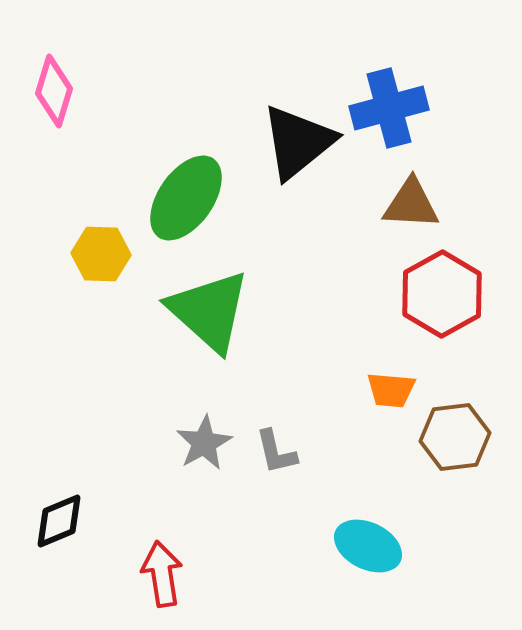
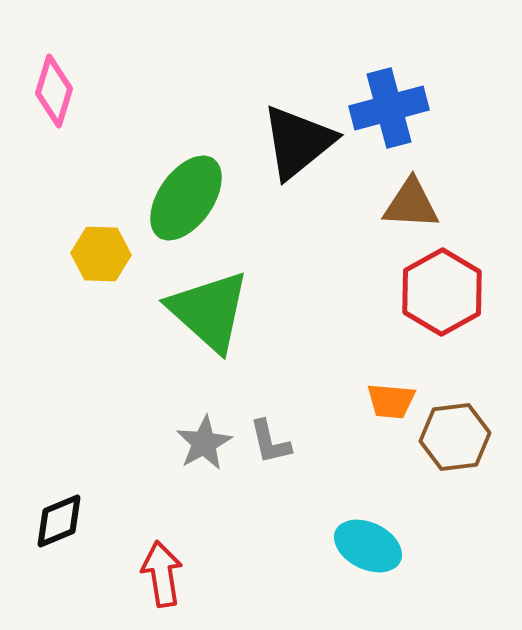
red hexagon: moved 2 px up
orange trapezoid: moved 11 px down
gray L-shape: moved 6 px left, 10 px up
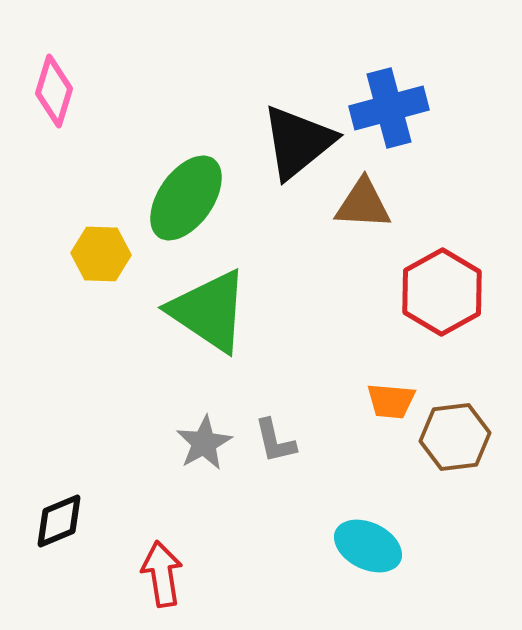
brown triangle: moved 48 px left
green triangle: rotated 8 degrees counterclockwise
gray L-shape: moved 5 px right, 1 px up
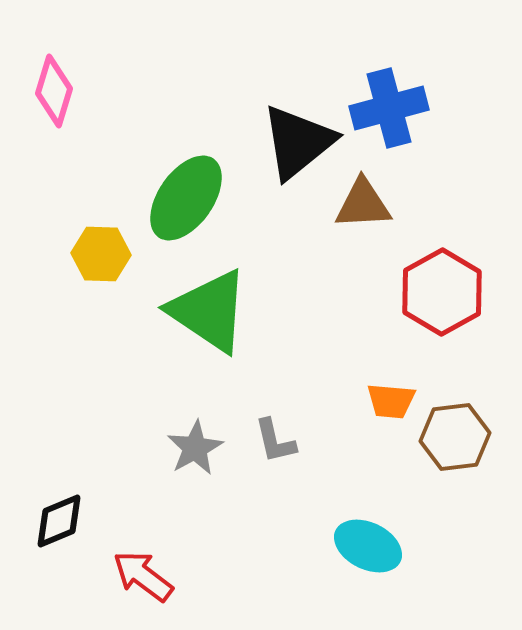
brown triangle: rotated 6 degrees counterclockwise
gray star: moved 9 px left, 5 px down
red arrow: moved 19 px left, 2 px down; rotated 44 degrees counterclockwise
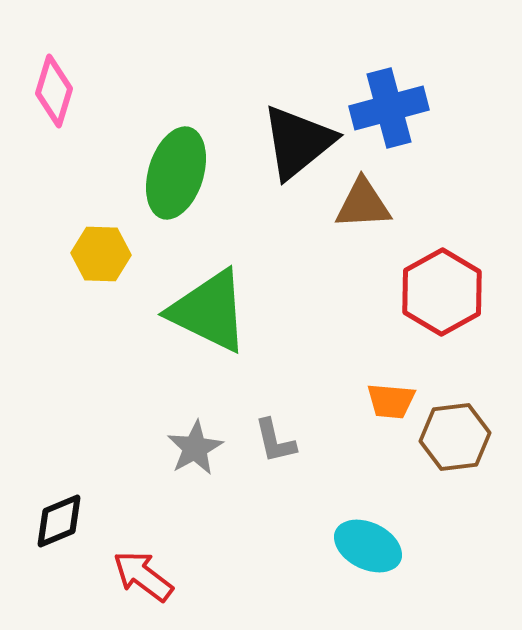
green ellipse: moved 10 px left, 25 px up; rotated 18 degrees counterclockwise
green triangle: rotated 8 degrees counterclockwise
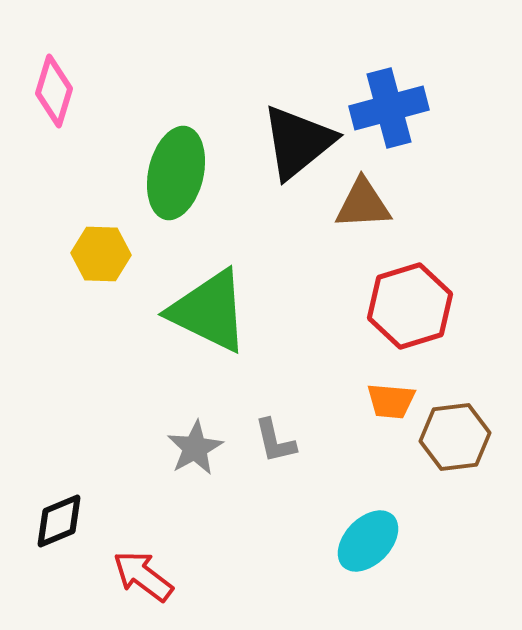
green ellipse: rotated 4 degrees counterclockwise
red hexagon: moved 32 px left, 14 px down; rotated 12 degrees clockwise
cyan ellipse: moved 5 px up; rotated 72 degrees counterclockwise
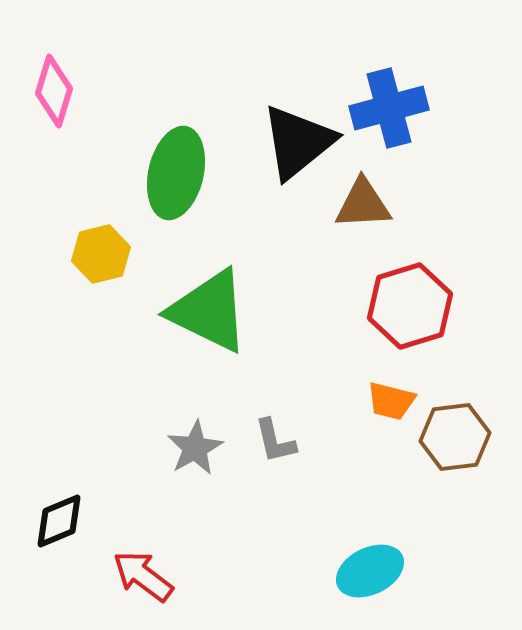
yellow hexagon: rotated 16 degrees counterclockwise
orange trapezoid: rotated 9 degrees clockwise
cyan ellipse: moved 2 px right, 30 px down; rotated 20 degrees clockwise
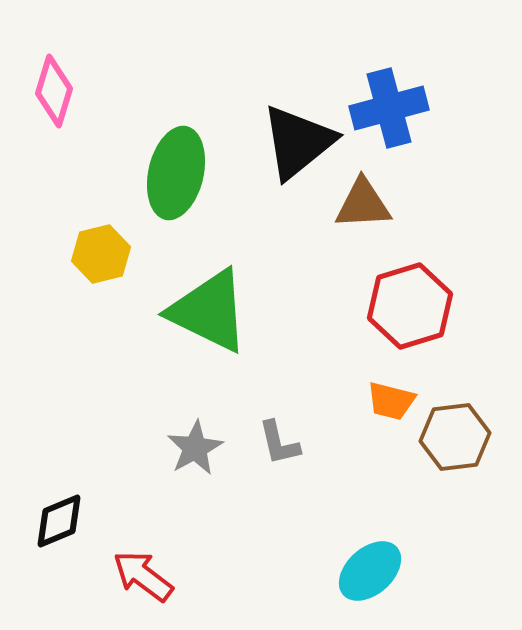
gray L-shape: moved 4 px right, 2 px down
cyan ellipse: rotated 16 degrees counterclockwise
